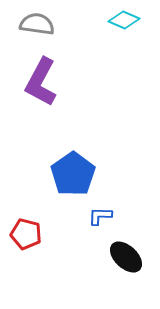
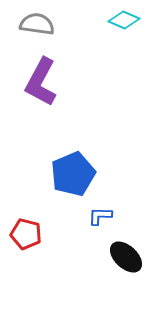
blue pentagon: rotated 12 degrees clockwise
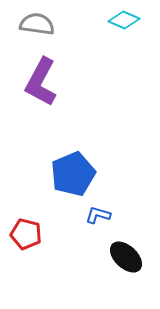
blue L-shape: moved 2 px left, 1 px up; rotated 15 degrees clockwise
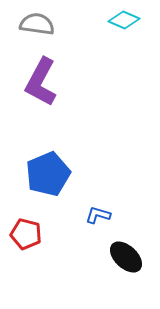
blue pentagon: moved 25 px left
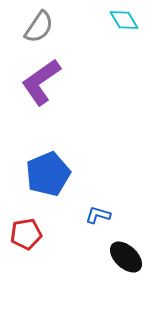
cyan diamond: rotated 36 degrees clockwise
gray semicircle: moved 2 px right, 3 px down; rotated 116 degrees clockwise
purple L-shape: rotated 27 degrees clockwise
red pentagon: rotated 24 degrees counterclockwise
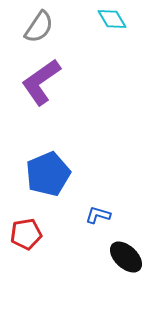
cyan diamond: moved 12 px left, 1 px up
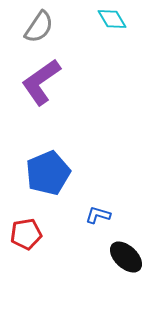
blue pentagon: moved 1 px up
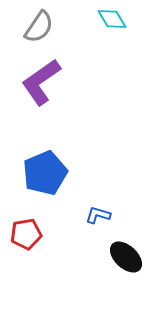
blue pentagon: moved 3 px left
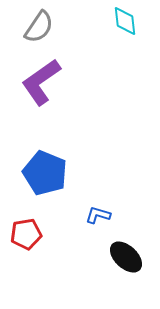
cyan diamond: moved 13 px right, 2 px down; rotated 24 degrees clockwise
blue pentagon: rotated 27 degrees counterclockwise
